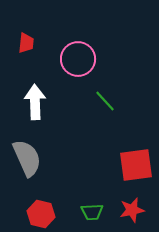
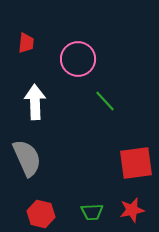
red square: moved 2 px up
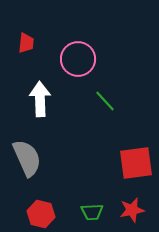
white arrow: moved 5 px right, 3 px up
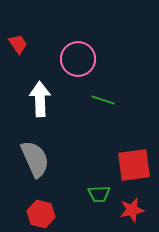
red trapezoid: moved 8 px left, 1 px down; rotated 40 degrees counterclockwise
green line: moved 2 px left, 1 px up; rotated 30 degrees counterclockwise
gray semicircle: moved 8 px right, 1 px down
red square: moved 2 px left, 2 px down
green trapezoid: moved 7 px right, 18 px up
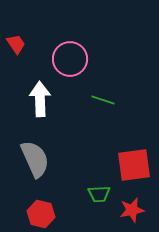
red trapezoid: moved 2 px left
pink circle: moved 8 px left
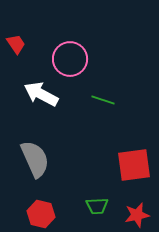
white arrow: moved 1 px right, 5 px up; rotated 60 degrees counterclockwise
green trapezoid: moved 2 px left, 12 px down
red star: moved 5 px right, 5 px down
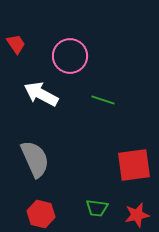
pink circle: moved 3 px up
green trapezoid: moved 2 px down; rotated 10 degrees clockwise
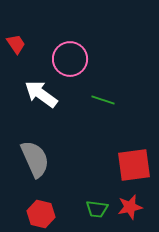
pink circle: moved 3 px down
white arrow: rotated 8 degrees clockwise
green trapezoid: moved 1 px down
red star: moved 7 px left, 8 px up
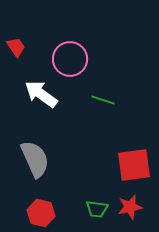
red trapezoid: moved 3 px down
red hexagon: moved 1 px up
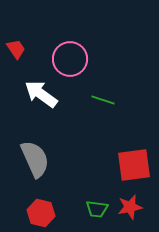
red trapezoid: moved 2 px down
